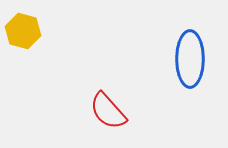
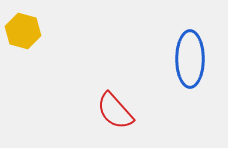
red semicircle: moved 7 px right
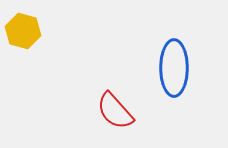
blue ellipse: moved 16 px left, 9 px down
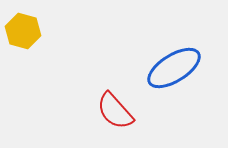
blue ellipse: rotated 58 degrees clockwise
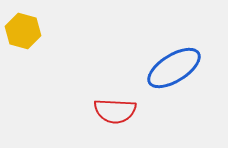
red semicircle: rotated 45 degrees counterclockwise
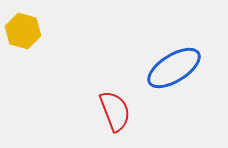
red semicircle: rotated 114 degrees counterclockwise
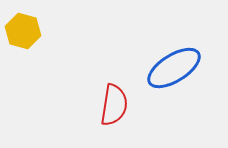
red semicircle: moved 1 px left, 6 px up; rotated 30 degrees clockwise
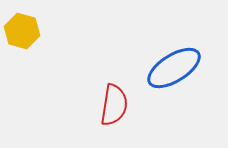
yellow hexagon: moved 1 px left
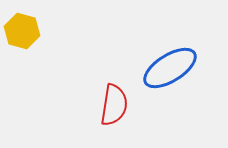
blue ellipse: moved 4 px left
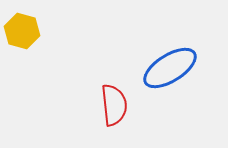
red semicircle: rotated 15 degrees counterclockwise
